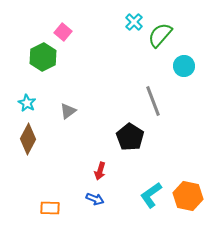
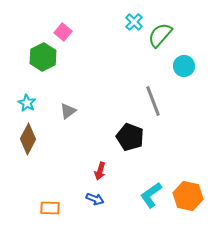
black pentagon: rotated 12 degrees counterclockwise
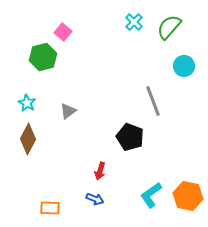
green semicircle: moved 9 px right, 8 px up
green hexagon: rotated 12 degrees clockwise
